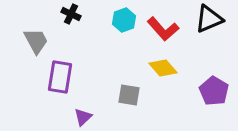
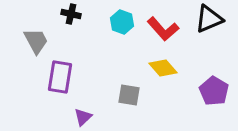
black cross: rotated 12 degrees counterclockwise
cyan hexagon: moved 2 px left, 2 px down; rotated 20 degrees counterclockwise
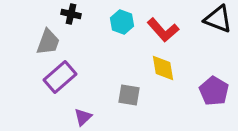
black triangle: moved 9 px right; rotated 44 degrees clockwise
red L-shape: moved 1 px down
gray trapezoid: moved 12 px right, 1 px down; rotated 48 degrees clockwise
yellow diamond: rotated 32 degrees clockwise
purple rectangle: rotated 40 degrees clockwise
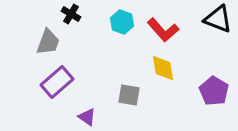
black cross: rotated 18 degrees clockwise
purple rectangle: moved 3 px left, 5 px down
purple triangle: moved 4 px right; rotated 42 degrees counterclockwise
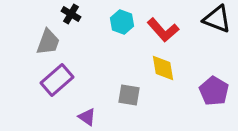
black triangle: moved 1 px left
purple rectangle: moved 2 px up
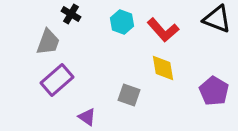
gray square: rotated 10 degrees clockwise
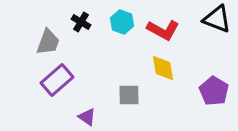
black cross: moved 10 px right, 8 px down
red L-shape: rotated 20 degrees counterclockwise
gray square: rotated 20 degrees counterclockwise
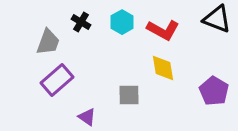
cyan hexagon: rotated 10 degrees clockwise
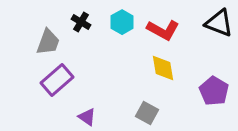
black triangle: moved 2 px right, 4 px down
gray square: moved 18 px right, 18 px down; rotated 30 degrees clockwise
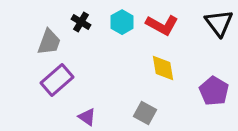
black triangle: rotated 32 degrees clockwise
red L-shape: moved 1 px left, 5 px up
gray trapezoid: moved 1 px right
gray square: moved 2 px left
